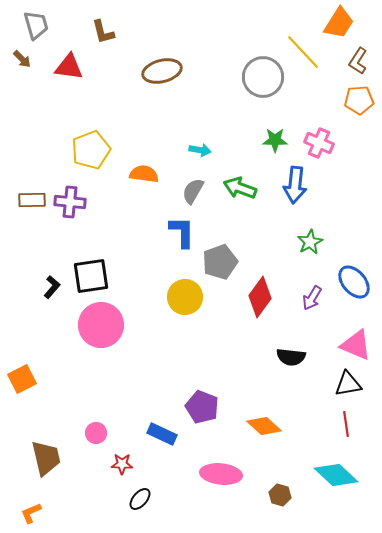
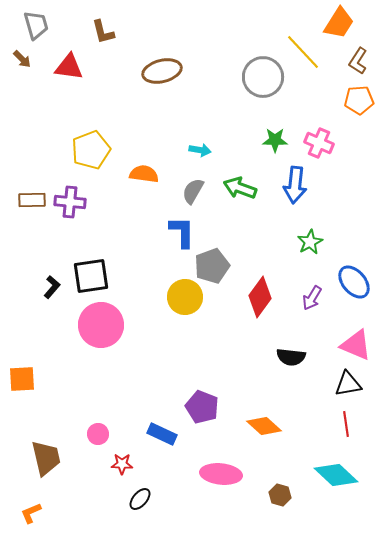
gray pentagon at (220, 262): moved 8 px left, 4 px down
orange square at (22, 379): rotated 24 degrees clockwise
pink circle at (96, 433): moved 2 px right, 1 px down
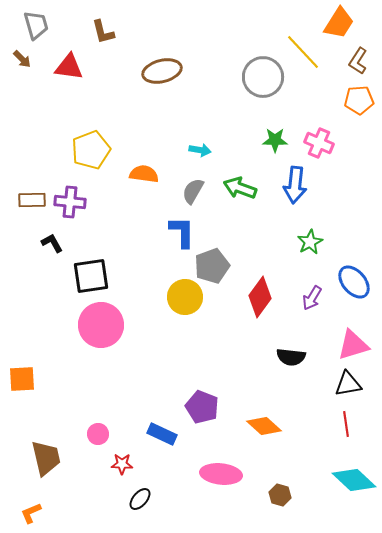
black L-shape at (52, 287): moved 44 px up; rotated 70 degrees counterclockwise
pink triangle at (356, 345): moved 3 px left; rotated 40 degrees counterclockwise
cyan diamond at (336, 475): moved 18 px right, 5 px down
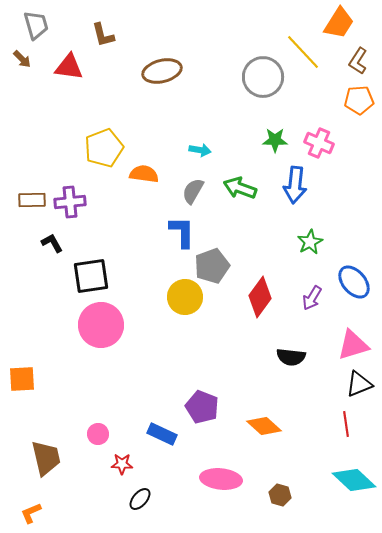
brown L-shape at (103, 32): moved 3 px down
yellow pentagon at (91, 150): moved 13 px right, 2 px up
purple cross at (70, 202): rotated 12 degrees counterclockwise
black triangle at (348, 384): moved 11 px right; rotated 12 degrees counterclockwise
pink ellipse at (221, 474): moved 5 px down
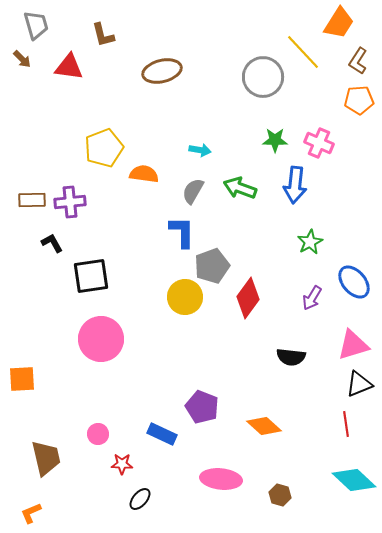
red diamond at (260, 297): moved 12 px left, 1 px down
pink circle at (101, 325): moved 14 px down
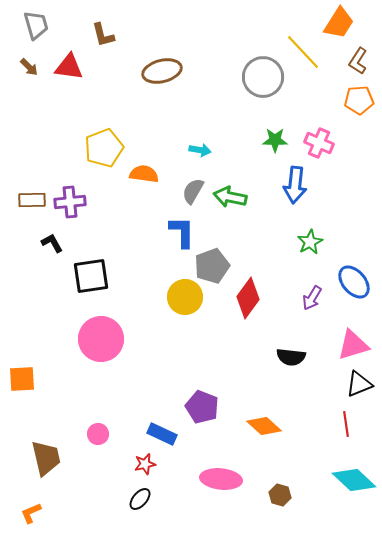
brown arrow at (22, 59): moved 7 px right, 8 px down
green arrow at (240, 188): moved 10 px left, 9 px down; rotated 8 degrees counterclockwise
red star at (122, 464): moved 23 px right; rotated 15 degrees counterclockwise
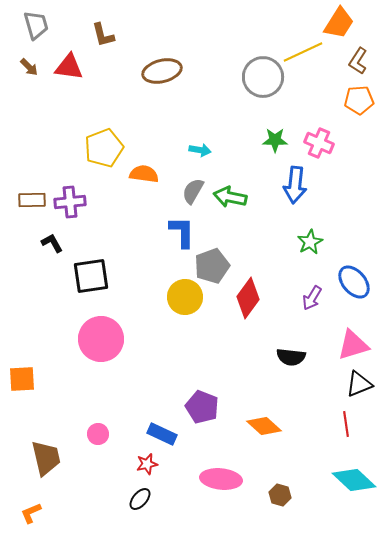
yellow line at (303, 52): rotated 72 degrees counterclockwise
red star at (145, 464): moved 2 px right
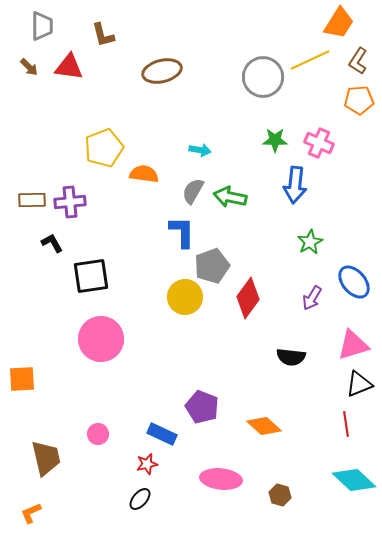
gray trapezoid at (36, 25): moved 6 px right, 1 px down; rotated 16 degrees clockwise
yellow line at (303, 52): moved 7 px right, 8 px down
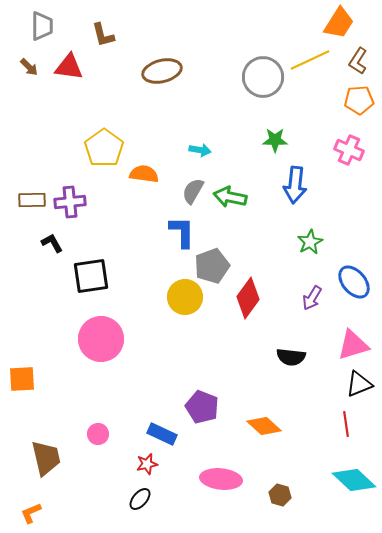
pink cross at (319, 143): moved 30 px right, 7 px down
yellow pentagon at (104, 148): rotated 15 degrees counterclockwise
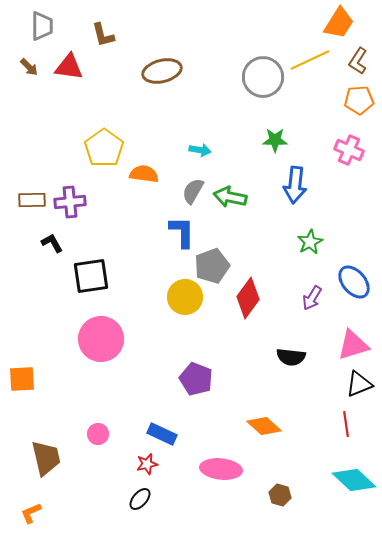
purple pentagon at (202, 407): moved 6 px left, 28 px up
pink ellipse at (221, 479): moved 10 px up
